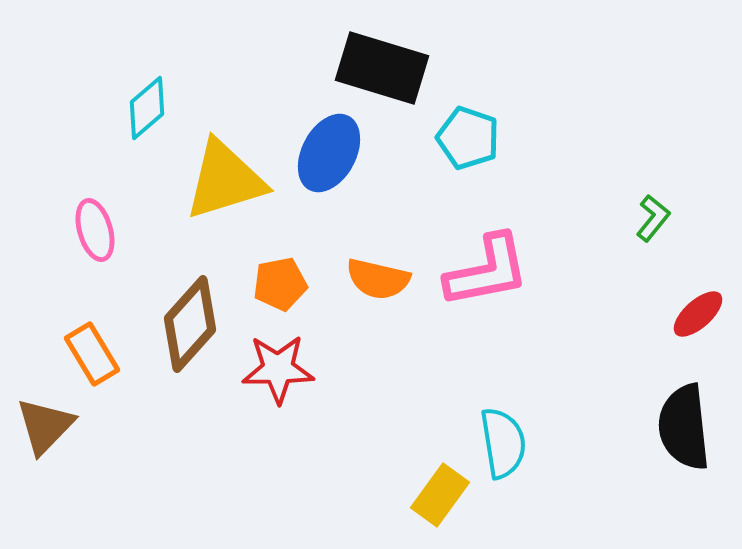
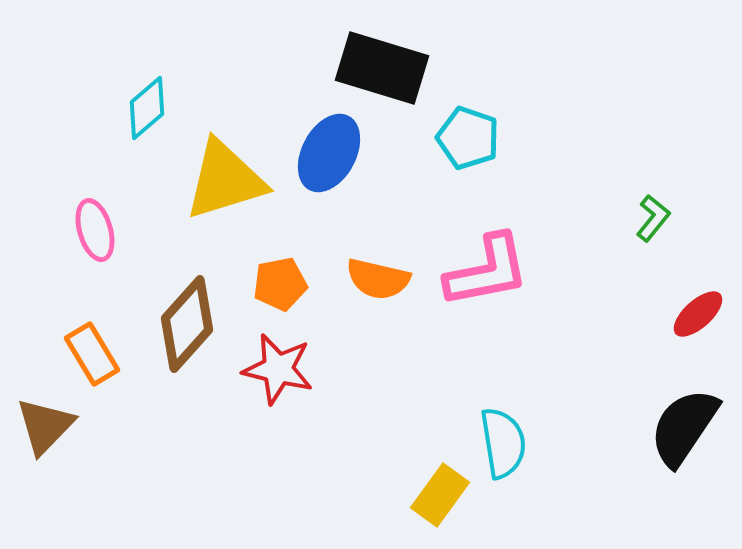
brown diamond: moved 3 px left
red star: rotated 14 degrees clockwise
black semicircle: rotated 40 degrees clockwise
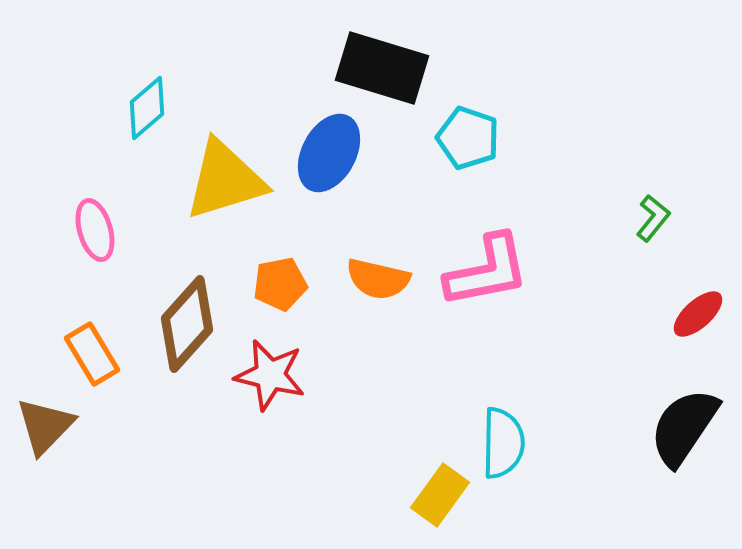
red star: moved 8 px left, 6 px down
cyan semicircle: rotated 10 degrees clockwise
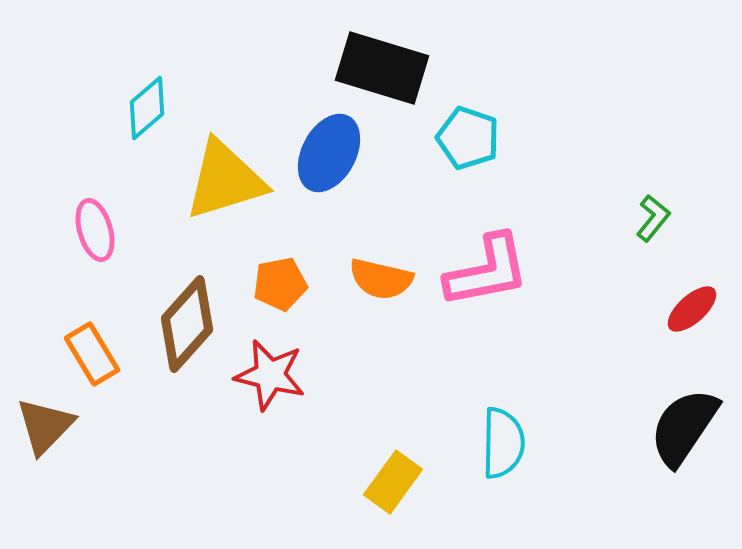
orange semicircle: moved 3 px right
red ellipse: moved 6 px left, 5 px up
yellow rectangle: moved 47 px left, 13 px up
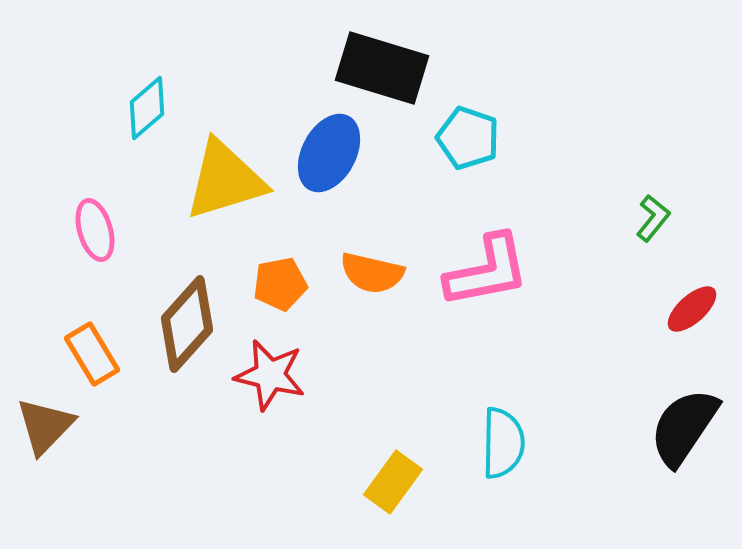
orange semicircle: moved 9 px left, 6 px up
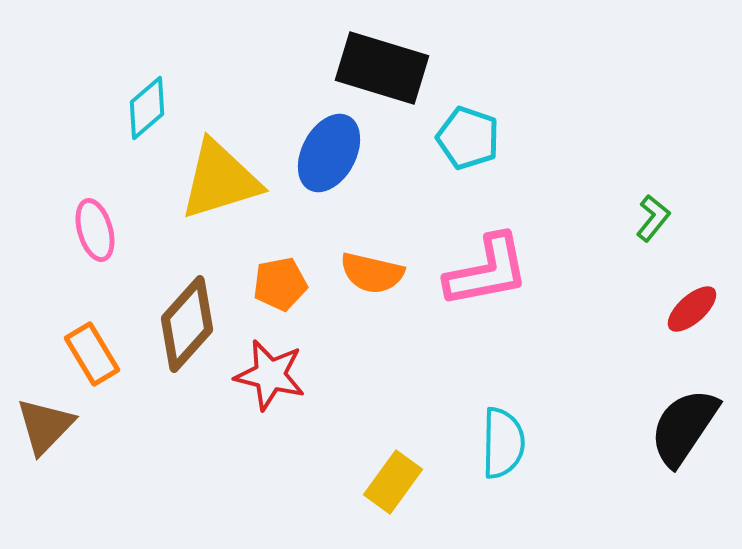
yellow triangle: moved 5 px left
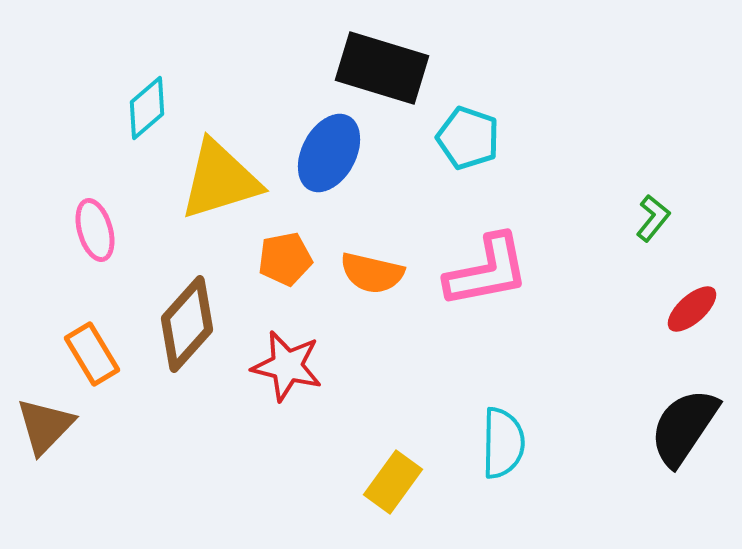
orange pentagon: moved 5 px right, 25 px up
red star: moved 17 px right, 9 px up
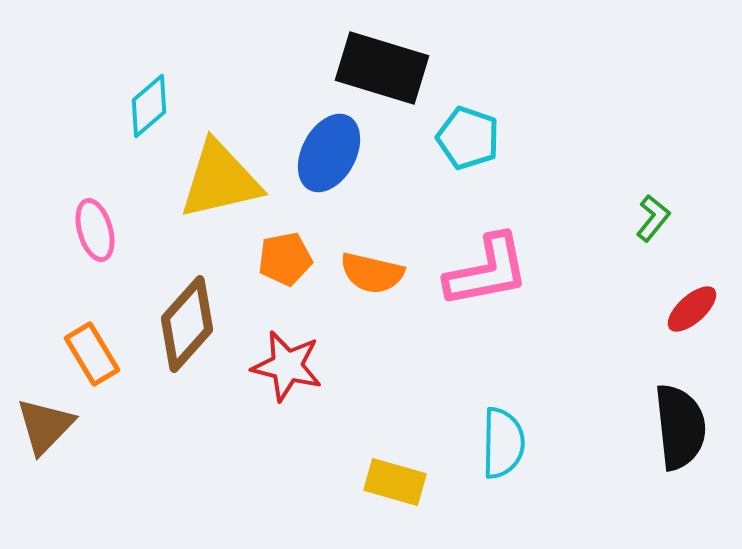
cyan diamond: moved 2 px right, 2 px up
yellow triangle: rotated 4 degrees clockwise
black semicircle: moved 4 px left; rotated 140 degrees clockwise
yellow rectangle: moved 2 px right; rotated 70 degrees clockwise
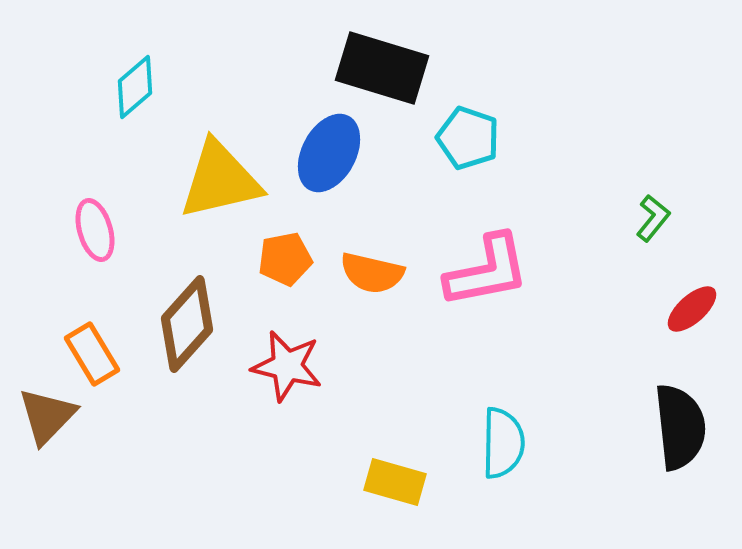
cyan diamond: moved 14 px left, 19 px up
brown triangle: moved 2 px right, 10 px up
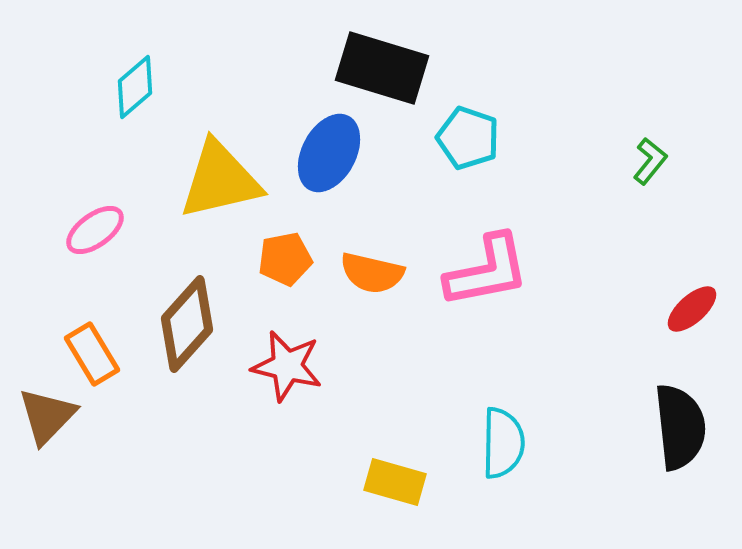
green L-shape: moved 3 px left, 57 px up
pink ellipse: rotated 70 degrees clockwise
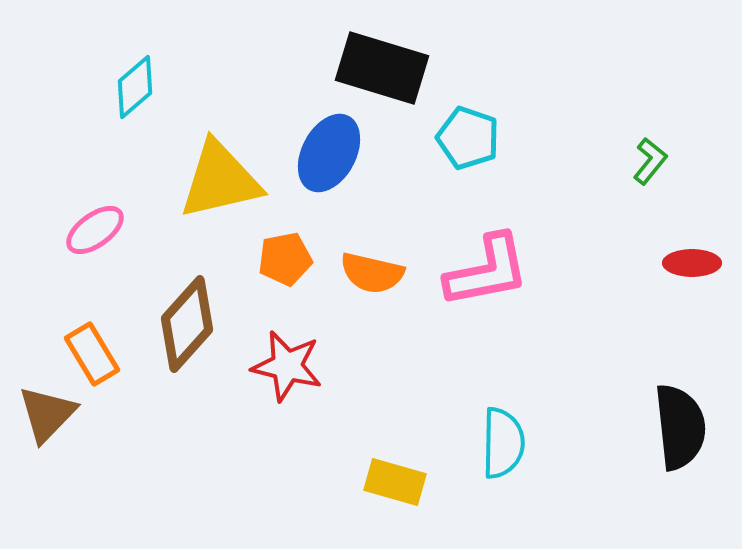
red ellipse: moved 46 px up; rotated 42 degrees clockwise
brown triangle: moved 2 px up
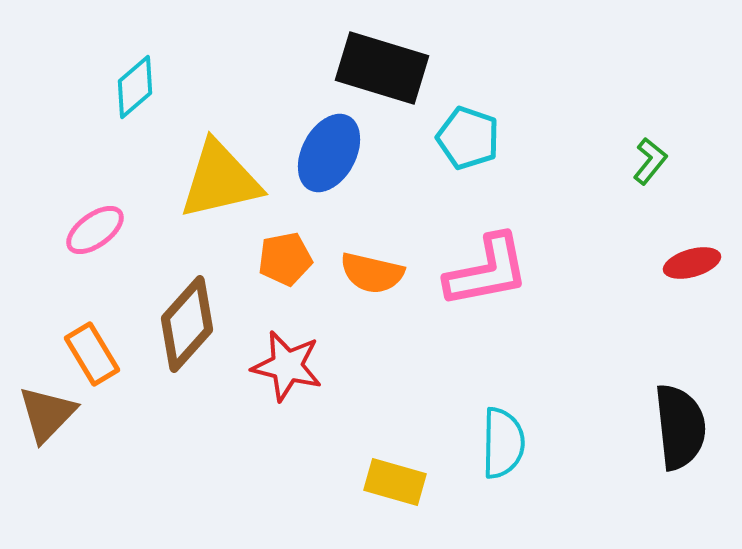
red ellipse: rotated 16 degrees counterclockwise
